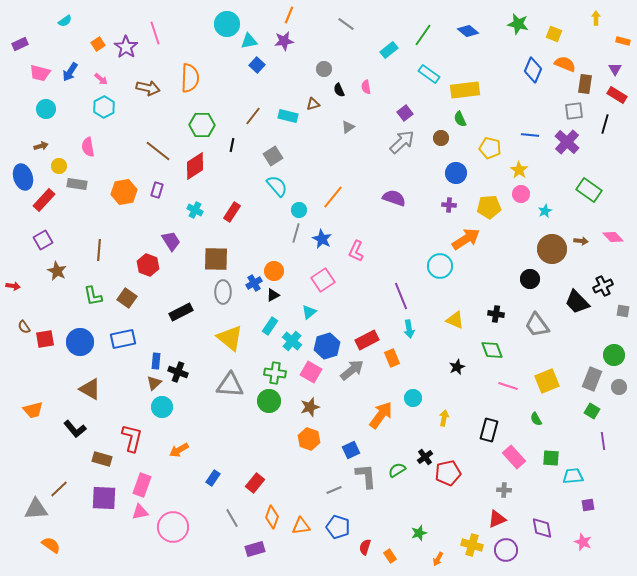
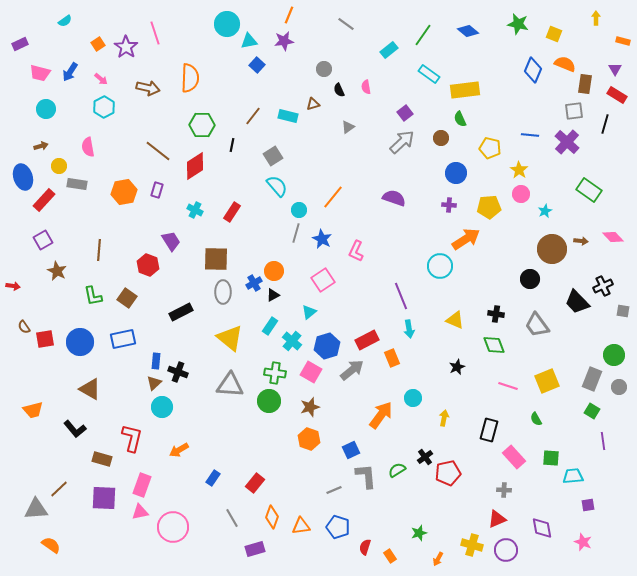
green diamond at (492, 350): moved 2 px right, 5 px up
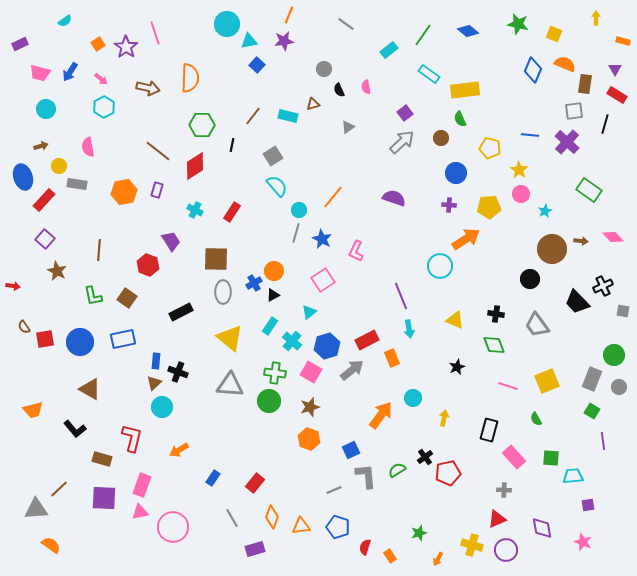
purple square at (43, 240): moved 2 px right, 1 px up; rotated 18 degrees counterclockwise
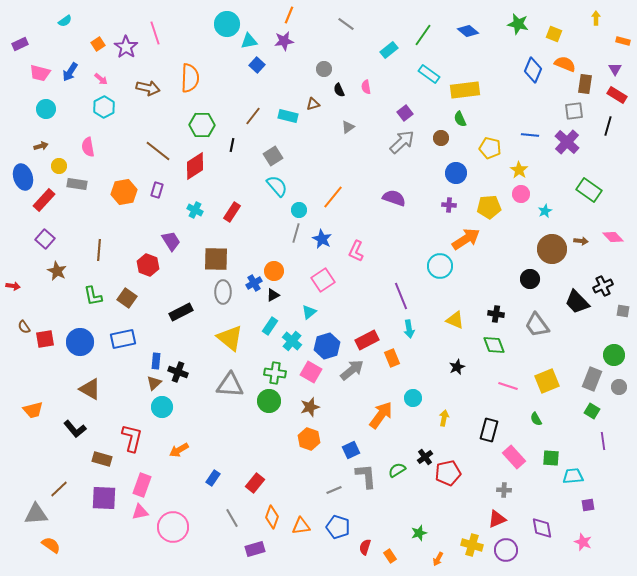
black line at (605, 124): moved 3 px right, 2 px down
gray triangle at (36, 509): moved 5 px down
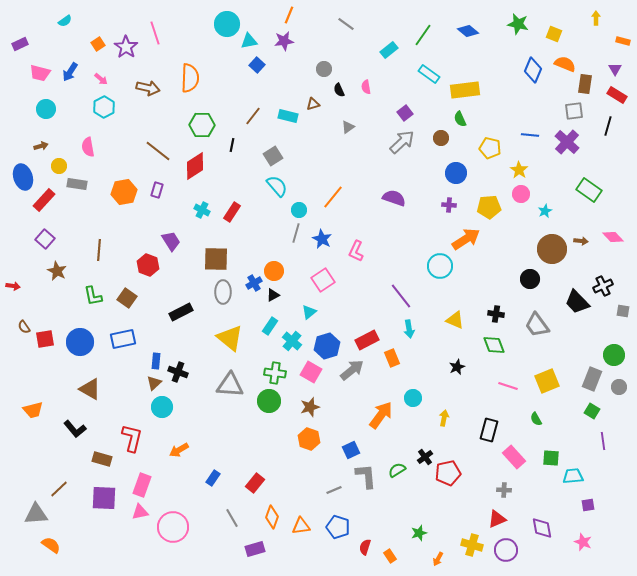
cyan cross at (195, 210): moved 7 px right
purple line at (401, 296): rotated 16 degrees counterclockwise
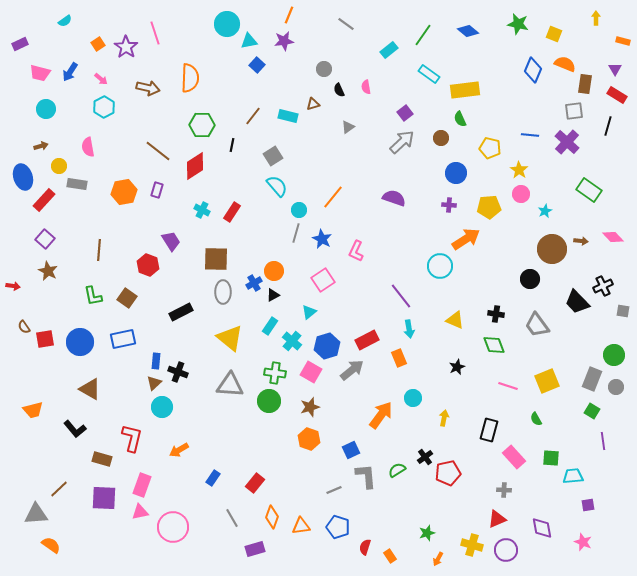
brown star at (57, 271): moved 9 px left
orange rectangle at (392, 358): moved 7 px right
gray circle at (619, 387): moved 3 px left
green star at (419, 533): moved 8 px right
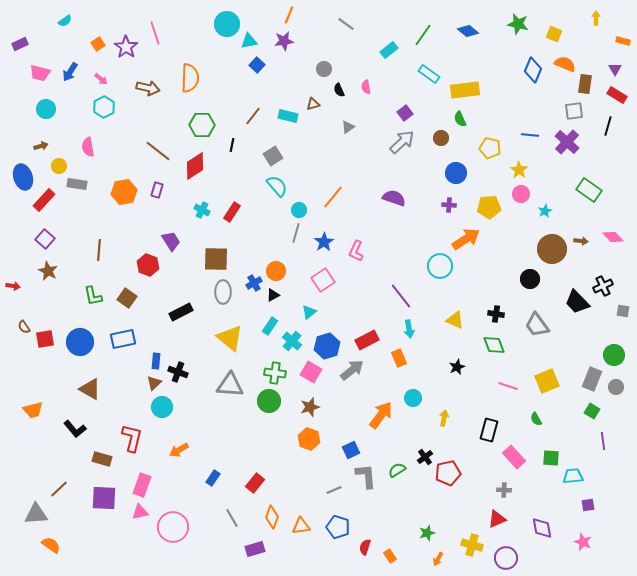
blue star at (322, 239): moved 2 px right, 3 px down; rotated 12 degrees clockwise
orange circle at (274, 271): moved 2 px right
purple circle at (506, 550): moved 8 px down
